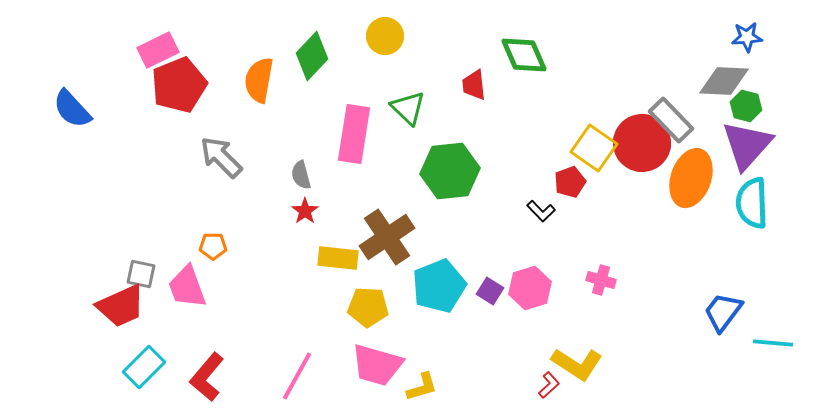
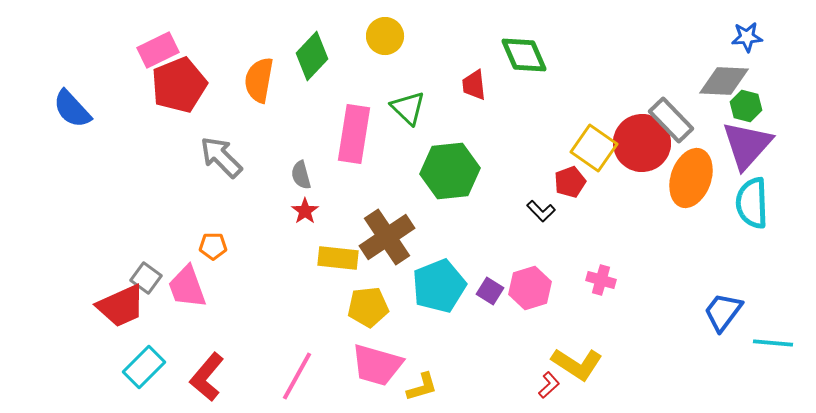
gray square at (141, 274): moved 5 px right, 4 px down; rotated 24 degrees clockwise
yellow pentagon at (368, 307): rotated 9 degrees counterclockwise
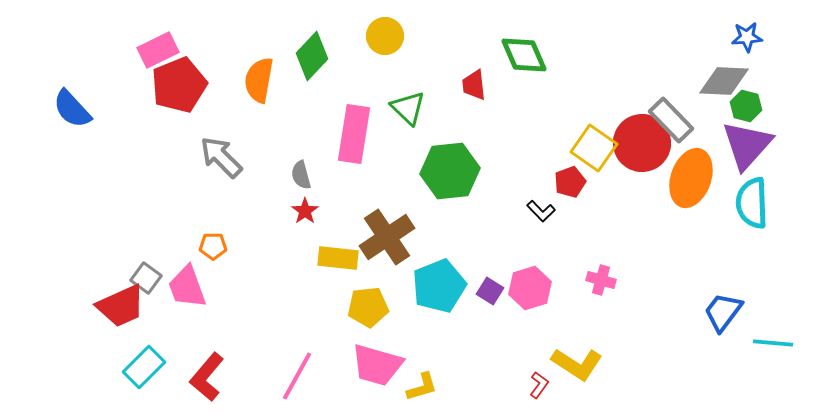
red L-shape at (549, 385): moved 10 px left; rotated 12 degrees counterclockwise
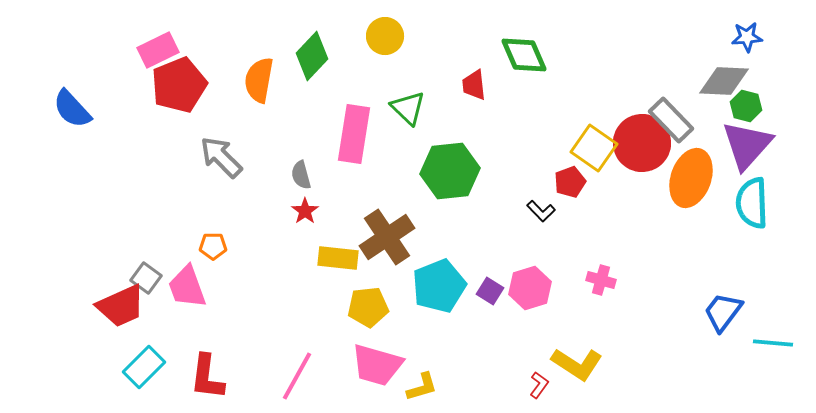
red L-shape at (207, 377): rotated 33 degrees counterclockwise
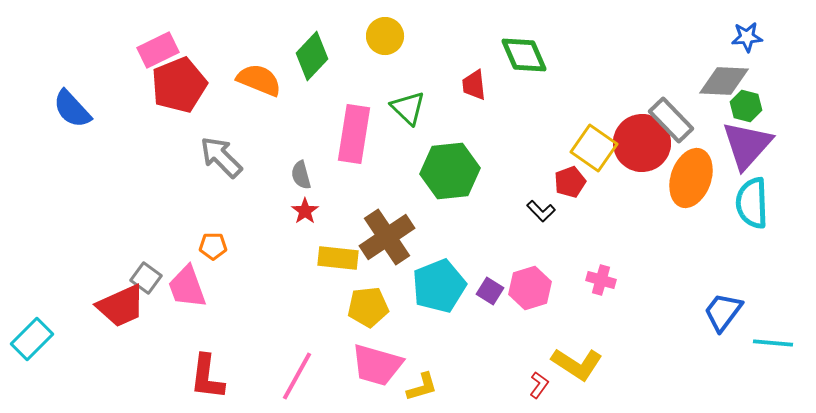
orange semicircle at (259, 80): rotated 102 degrees clockwise
cyan rectangle at (144, 367): moved 112 px left, 28 px up
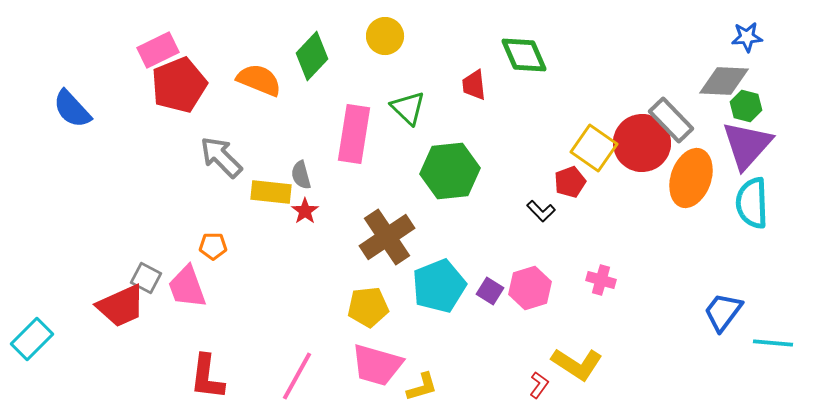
yellow rectangle at (338, 258): moved 67 px left, 66 px up
gray square at (146, 278): rotated 8 degrees counterclockwise
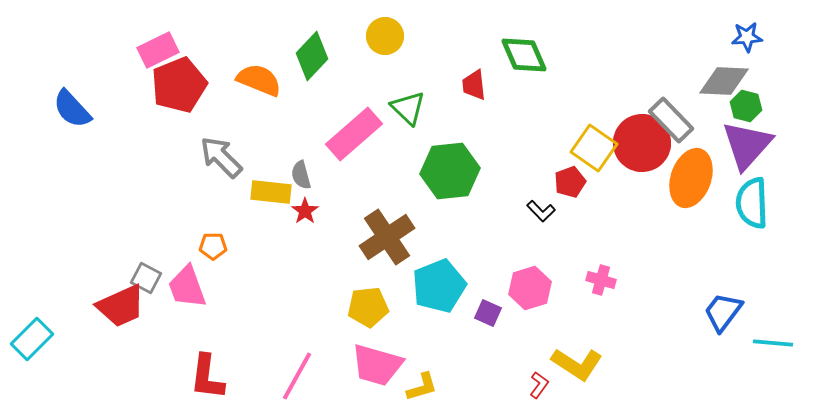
pink rectangle at (354, 134): rotated 40 degrees clockwise
purple square at (490, 291): moved 2 px left, 22 px down; rotated 8 degrees counterclockwise
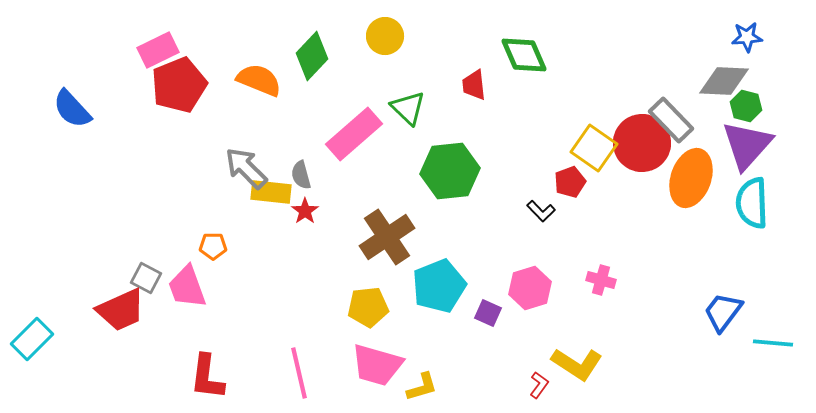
gray arrow at (221, 157): moved 25 px right, 11 px down
red trapezoid at (121, 306): moved 4 px down
pink line at (297, 376): moved 2 px right, 3 px up; rotated 42 degrees counterclockwise
